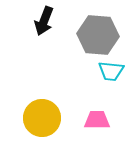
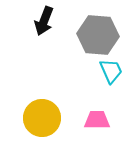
cyan trapezoid: rotated 120 degrees counterclockwise
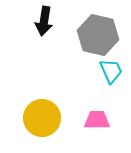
black arrow: rotated 12 degrees counterclockwise
gray hexagon: rotated 9 degrees clockwise
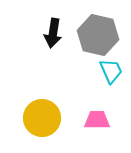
black arrow: moved 9 px right, 12 px down
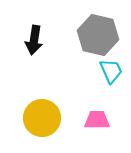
black arrow: moved 19 px left, 7 px down
